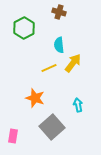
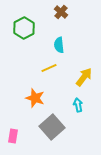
brown cross: moved 2 px right; rotated 24 degrees clockwise
yellow arrow: moved 11 px right, 14 px down
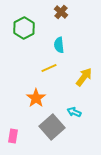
orange star: moved 1 px right; rotated 18 degrees clockwise
cyan arrow: moved 4 px left, 7 px down; rotated 56 degrees counterclockwise
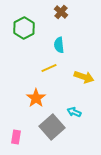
yellow arrow: rotated 72 degrees clockwise
pink rectangle: moved 3 px right, 1 px down
